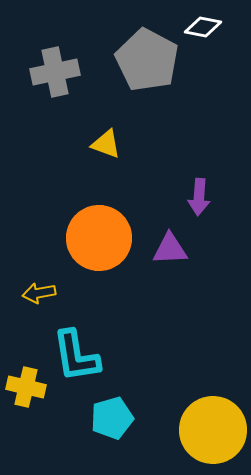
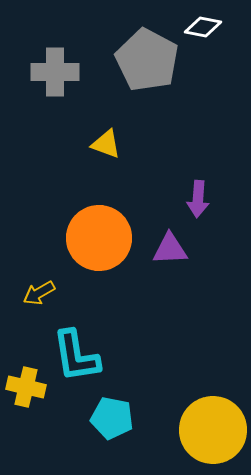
gray cross: rotated 12 degrees clockwise
purple arrow: moved 1 px left, 2 px down
yellow arrow: rotated 20 degrees counterclockwise
cyan pentagon: rotated 27 degrees clockwise
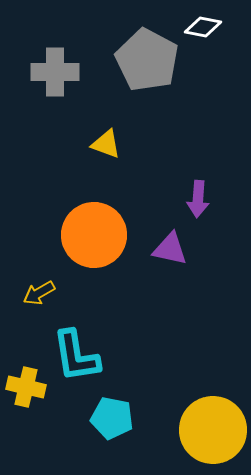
orange circle: moved 5 px left, 3 px up
purple triangle: rotated 15 degrees clockwise
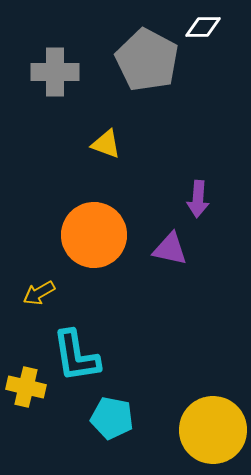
white diamond: rotated 12 degrees counterclockwise
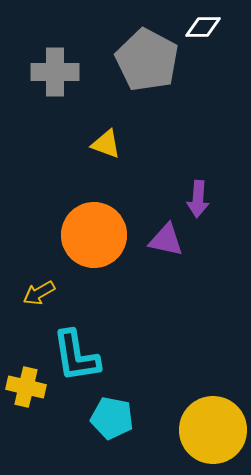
purple triangle: moved 4 px left, 9 px up
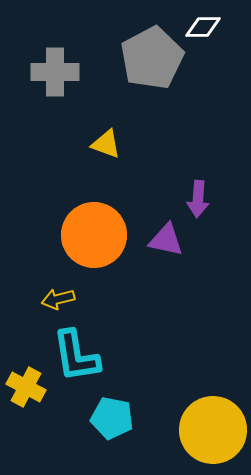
gray pentagon: moved 5 px right, 2 px up; rotated 16 degrees clockwise
yellow arrow: moved 19 px right, 6 px down; rotated 16 degrees clockwise
yellow cross: rotated 15 degrees clockwise
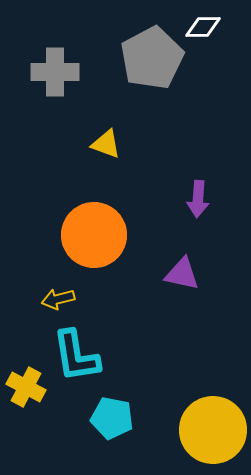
purple triangle: moved 16 px right, 34 px down
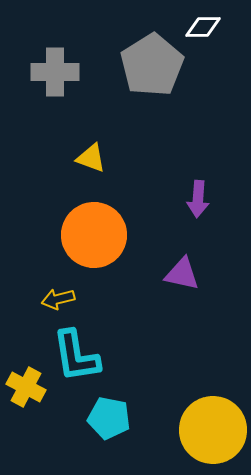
gray pentagon: moved 7 px down; rotated 4 degrees counterclockwise
yellow triangle: moved 15 px left, 14 px down
cyan pentagon: moved 3 px left
